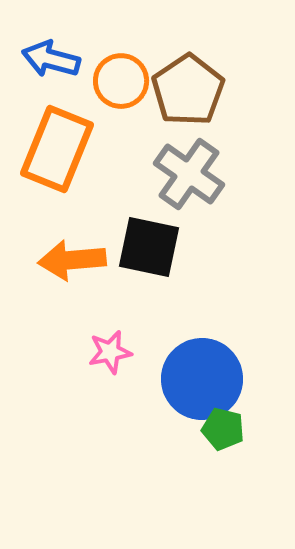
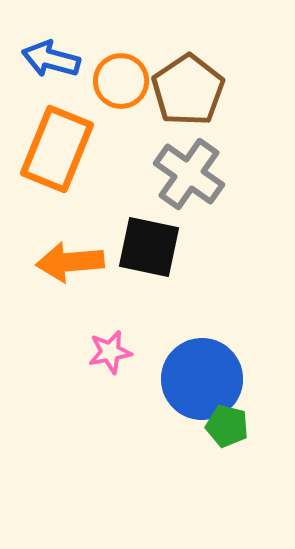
orange arrow: moved 2 px left, 2 px down
green pentagon: moved 4 px right, 3 px up
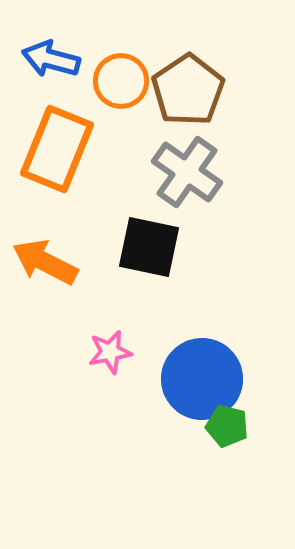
gray cross: moved 2 px left, 2 px up
orange arrow: moved 25 px left; rotated 32 degrees clockwise
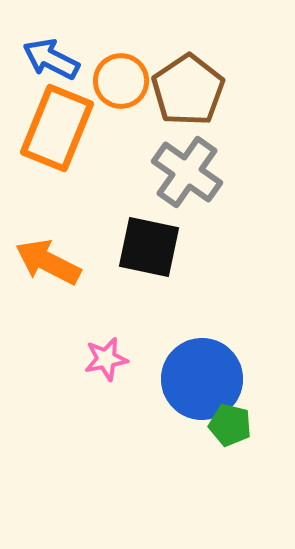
blue arrow: rotated 12 degrees clockwise
orange rectangle: moved 21 px up
orange arrow: moved 3 px right
pink star: moved 4 px left, 7 px down
green pentagon: moved 3 px right, 1 px up
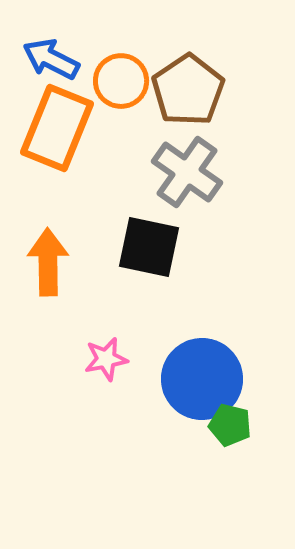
orange arrow: rotated 62 degrees clockwise
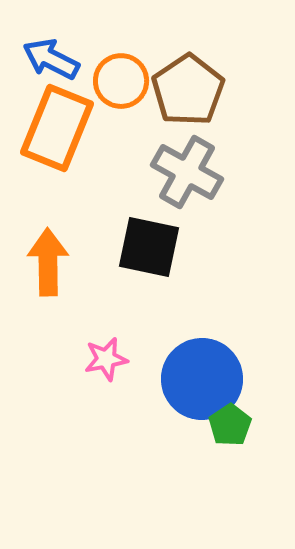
gray cross: rotated 6 degrees counterclockwise
green pentagon: rotated 24 degrees clockwise
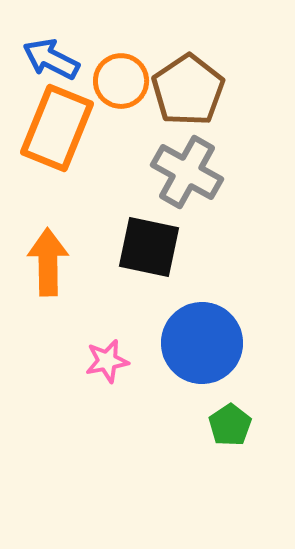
pink star: moved 1 px right, 2 px down
blue circle: moved 36 px up
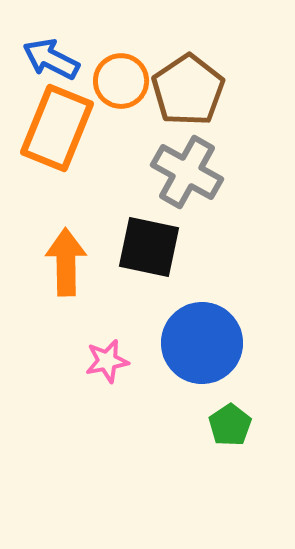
orange arrow: moved 18 px right
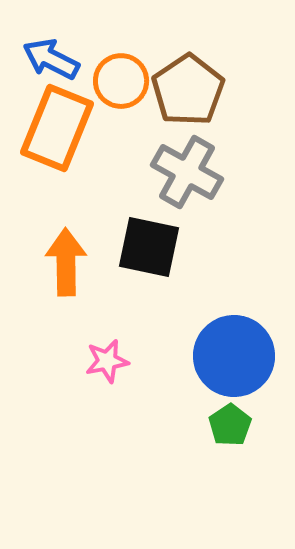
blue circle: moved 32 px right, 13 px down
